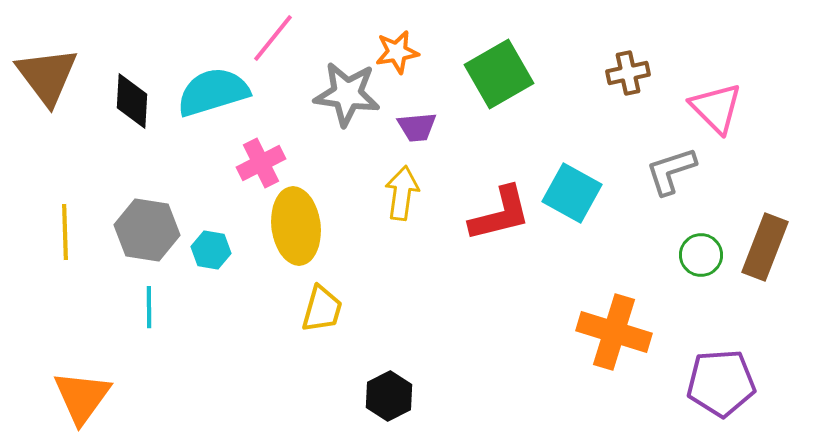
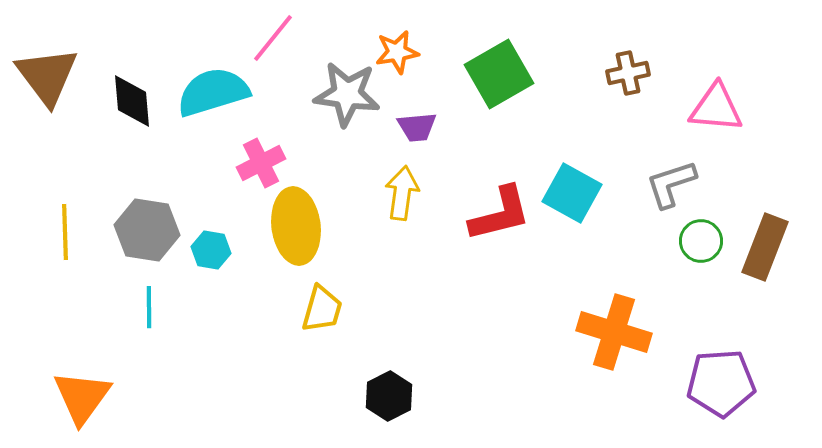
black diamond: rotated 8 degrees counterclockwise
pink triangle: rotated 40 degrees counterclockwise
gray L-shape: moved 13 px down
green circle: moved 14 px up
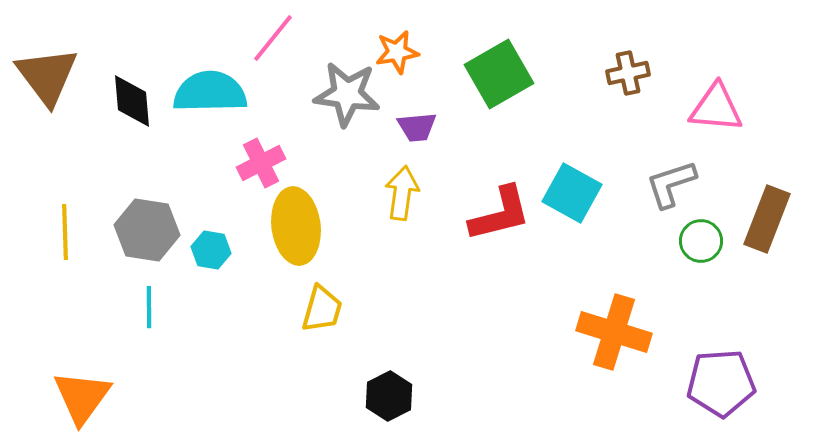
cyan semicircle: moved 3 px left; rotated 16 degrees clockwise
brown rectangle: moved 2 px right, 28 px up
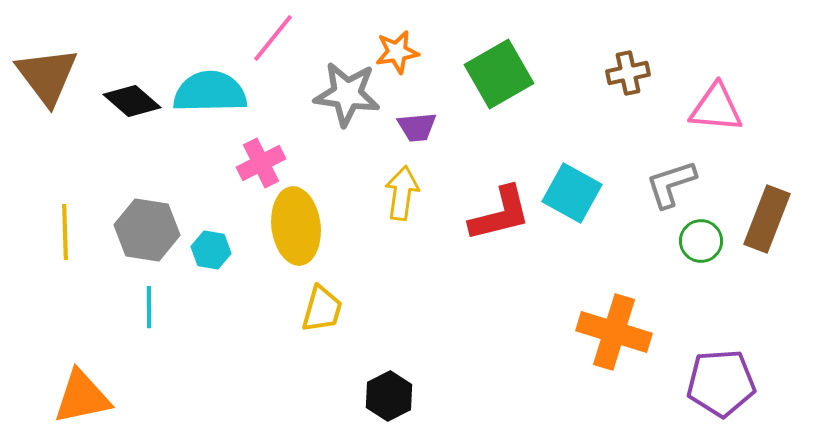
black diamond: rotated 44 degrees counterclockwise
orange triangle: rotated 42 degrees clockwise
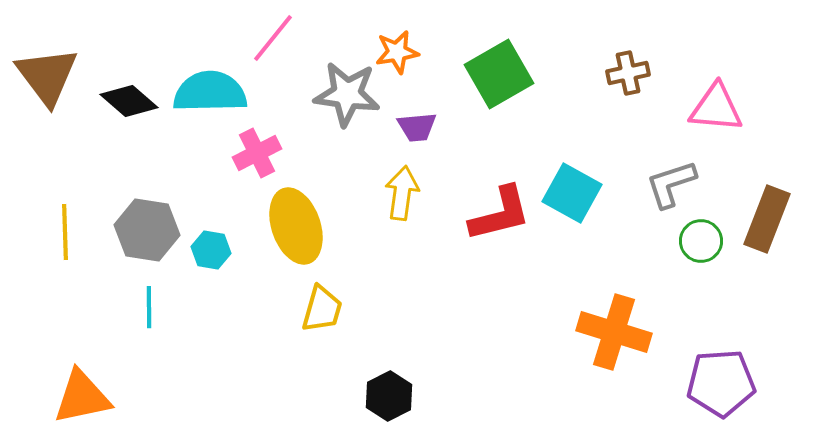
black diamond: moved 3 px left
pink cross: moved 4 px left, 10 px up
yellow ellipse: rotated 12 degrees counterclockwise
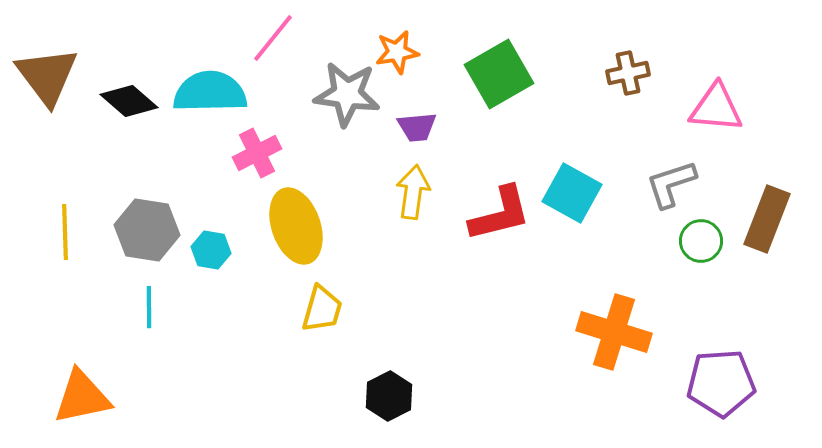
yellow arrow: moved 11 px right, 1 px up
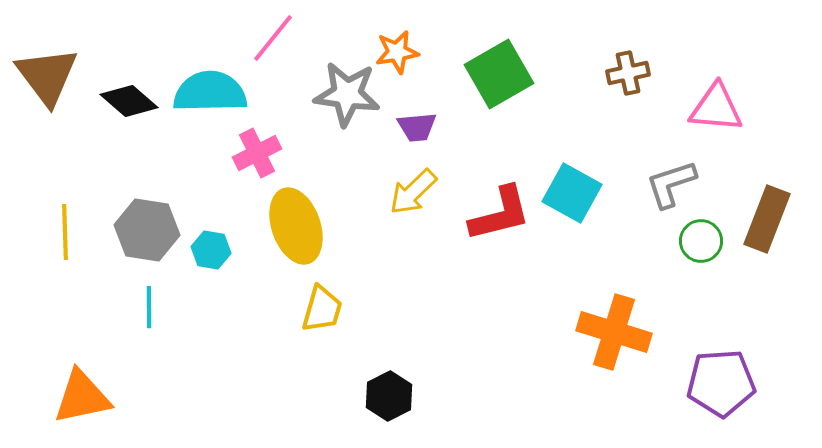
yellow arrow: rotated 142 degrees counterclockwise
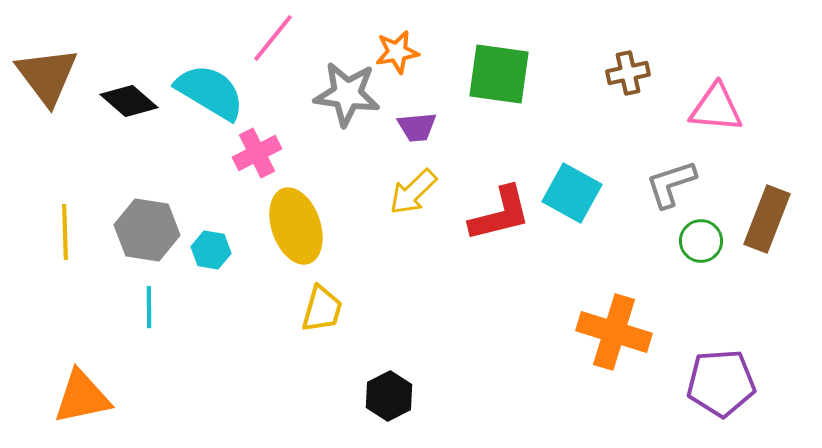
green square: rotated 38 degrees clockwise
cyan semicircle: rotated 32 degrees clockwise
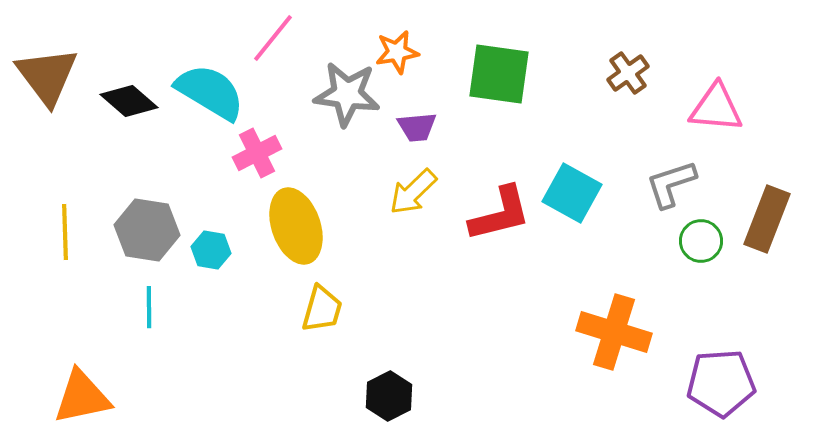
brown cross: rotated 24 degrees counterclockwise
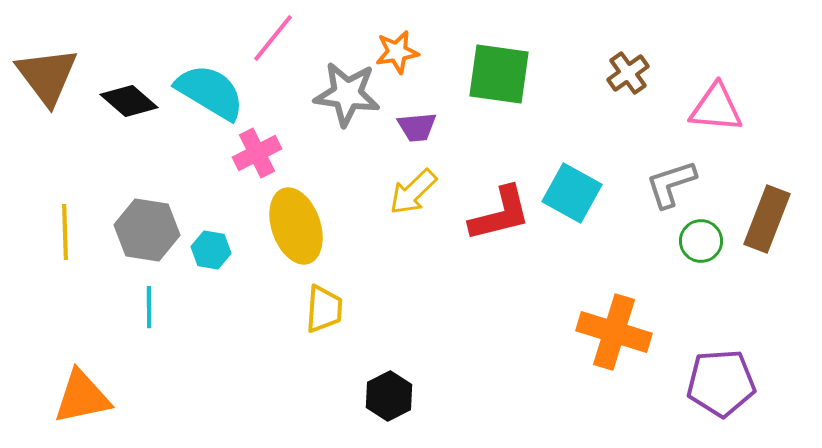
yellow trapezoid: moved 2 px right; rotated 12 degrees counterclockwise
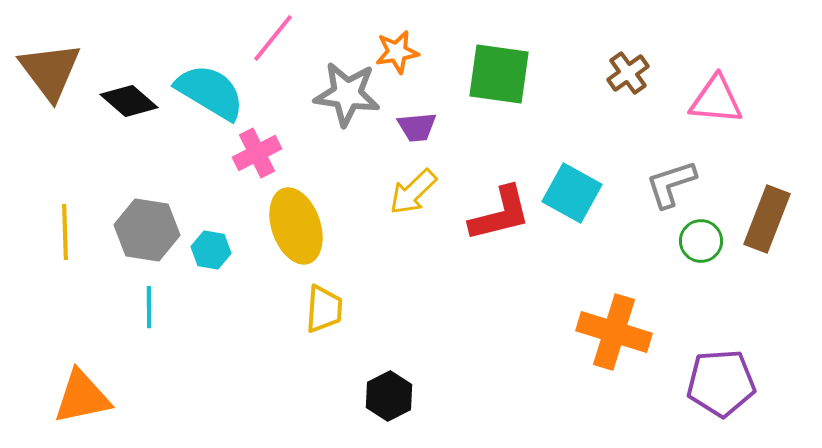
brown triangle: moved 3 px right, 5 px up
pink triangle: moved 8 px up
